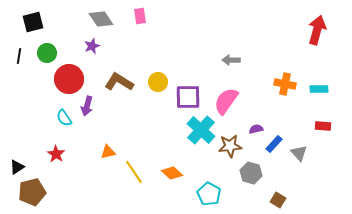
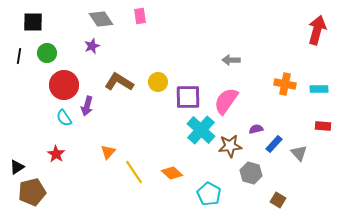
black square: rotated 15 degrees clockwise
red circle: moved 5 px left, 6 px down
orange triangle: rotated 35 degrees counterclockwise
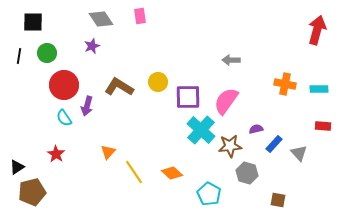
brown L-shape: moved 5 px down
gray hexagon: moved 4 px left
brown square: rotated 21 degrees counterclockwise
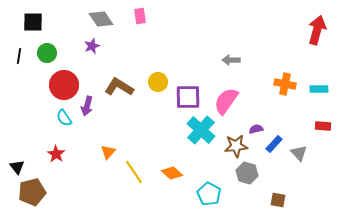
brown star: moved 6 px right
black triangle: rotated 35 degrees counterclockwise
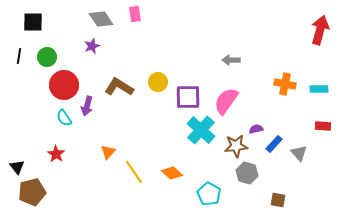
pink rectangle: moved 5 px left, 2 px up
red arrow: moved 3 px right
green circle: moved 4 px down
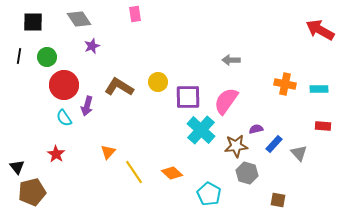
gray diamond: moved 22 px left
red arrow: rotated 76 degrees counterclockwise
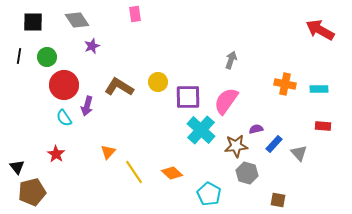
gray diamond: moved 2 px left, 1 px down
gray arrow: rotated 108 degrees clockwise
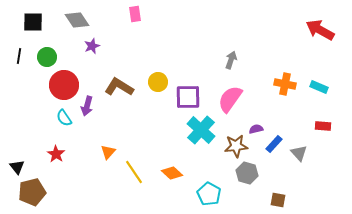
cyan rectangle: moved 2 px up; rotated 24 degrees clockwise
pink semicircle: moved 4 px right, 2 px up
